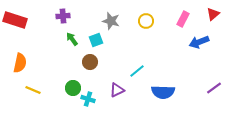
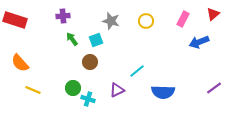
orange semicircle: rotated 126 degrees clockwise
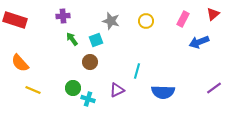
cyan line: rotated 35 degrees counterclockwise
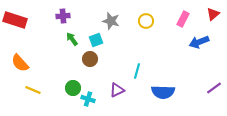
brown circle: moved 3 px up
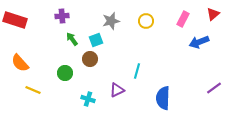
purple cross: moved 1 px left
gray star: rotated 30 degrees counterclockwise
green circle: moved 8 px left, 15 px up
blue semicircle: moved 6 px down; rotated 90 degrees clockwise
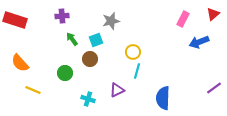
yellow circle: moved 13 px left, 31 px down
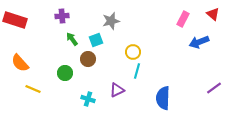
red triangle: rotated 40 degrees counterclockwise
brown circle: moved 2 px left
yellow line: moved 1 px up
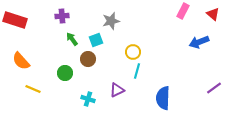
pink rectangle: moved 8 px up
orange semicircle: moved 1 px right, 2 px up
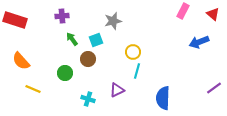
gray star: moved 2 px right
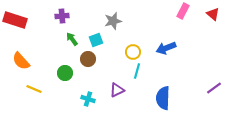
blue arrow: moved 33 px left, 6 px down
yellow line: moved 1 px right
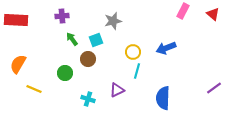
red rectangle: moved 1 px right; rotated 15 degrees counterclockwise
orange semicircle: moved 3 px left, 3 px down; rotated 72 degrees clockwise
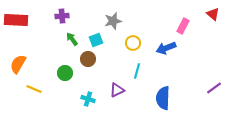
pink rectangle: moved 15 px down
yellow circle: moved 9 px up
